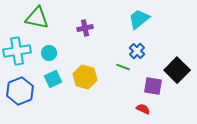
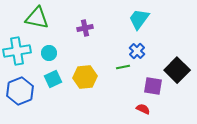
cyan trapezoid: rotated 15 degrees counterclockwise
green line: rotated 32 degrees counterclockwise
yellow hexagon: rotated 20 degrees counterclockwise
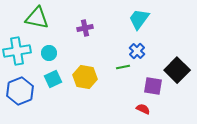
yellow hexagon: rotated 15 degrees clockwise
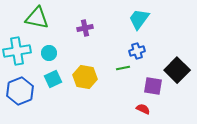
blue cross: rotated 28 degrees clockwise
green line: moved 1 px down
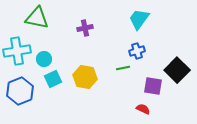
cyan circle: moved 5 px left, 6 px down
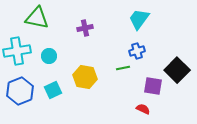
cyan circle: moved 5 px right, 3 px up
cyan square: moved 11 px down
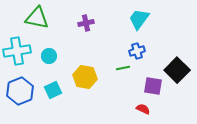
purple cross: moved 1 px right, 5 px up
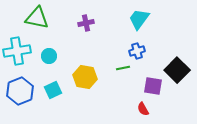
red semicircle: rotated 144 degrees counterclockwise
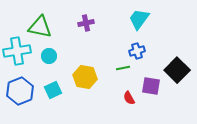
green triangle: moved 3 px right, 9 px down
purple square: moved 2 px left
red semicircle: moved 14 px left, 11 px up
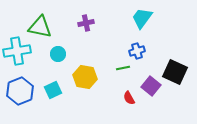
cyan trapezoid: moved 3 px right, 1 px up
cyan circle: moved 9 px right, 2 px up
black square: moved 2 px left, 2 px down; rotated 20 degrees counterclockwise
purple square: rotated 30 degrees clockwise
